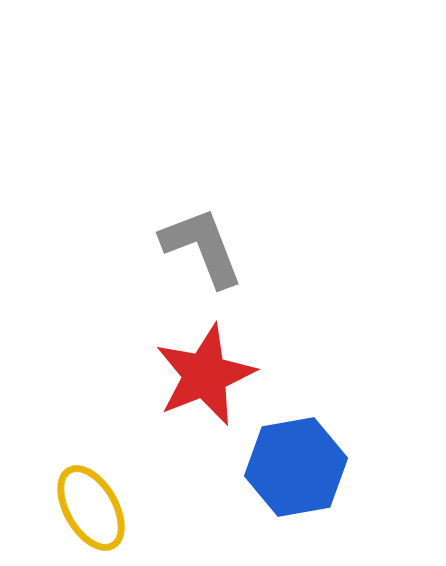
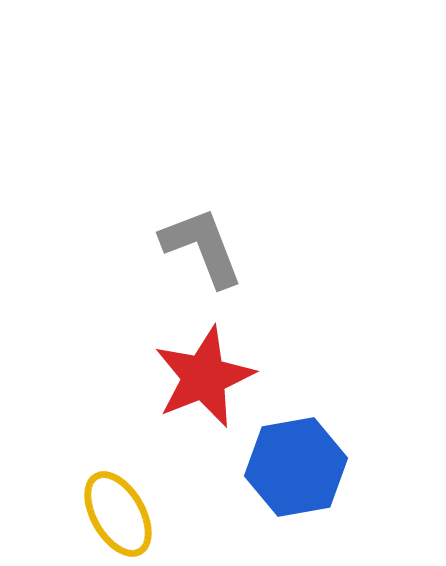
red star: moved 1 px left, 2 px down
yellow ellipse: moved 27 px right, 6 px down
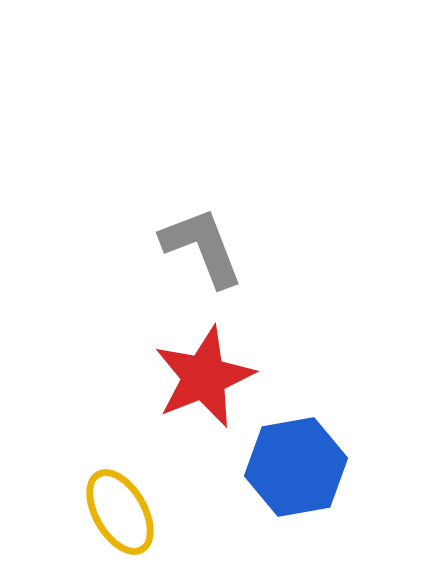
yellow ellipse: moved 2 px right, 2 px up
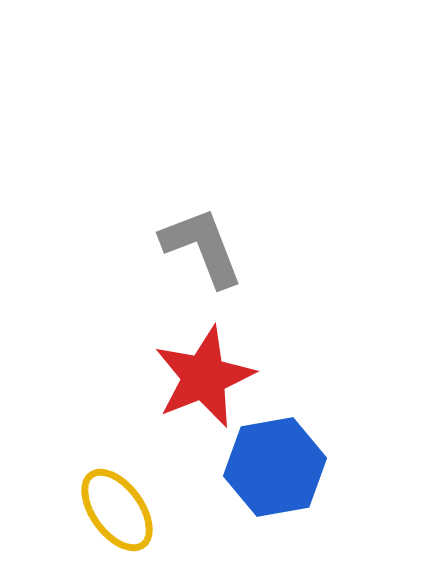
blue hexagon: moved 21 px left
yellow ellipse: moved 3 px left, 2 px up; rotated 6 degrees counterclockwise
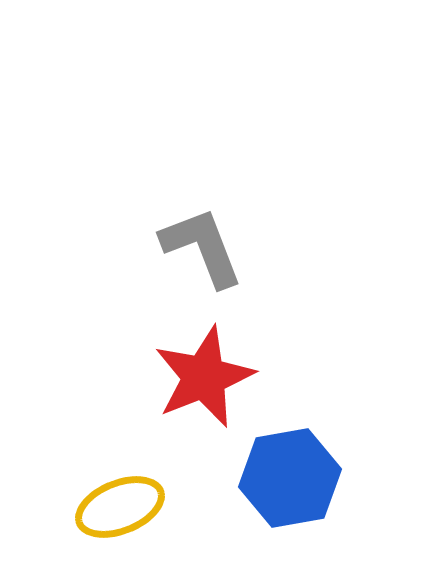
blue hexagon: moved 15 px right, 11 px down
yellow ellipse: moved 3 px right, 3 px up; rotated 76 degrees counterclockwise
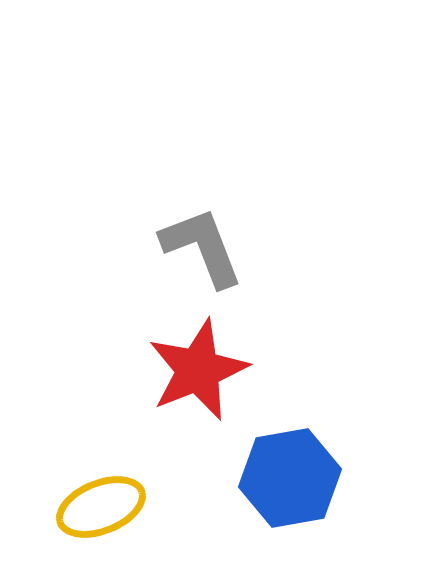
red star: moved 6 px left, 7 px up
yellow ellipse: moved 19 px left
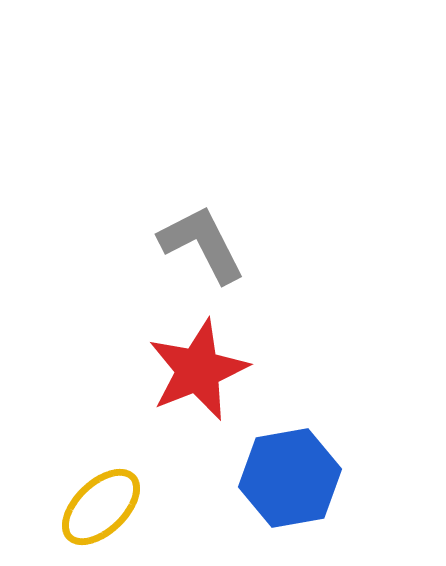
gray L-shape: moved 3 px up; rotated 6 degrees counterclockwise
yellow ellipse: rotated 22 degrees counterclockwise
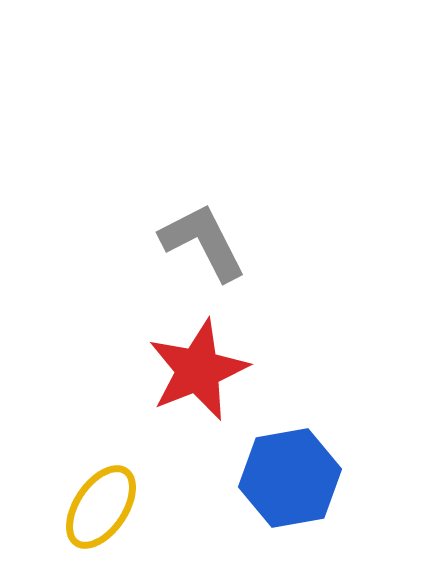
gray L-shape: moved 1 px right, 2 px up
yellow ellipse: rotated 12 degrees counterclockwise
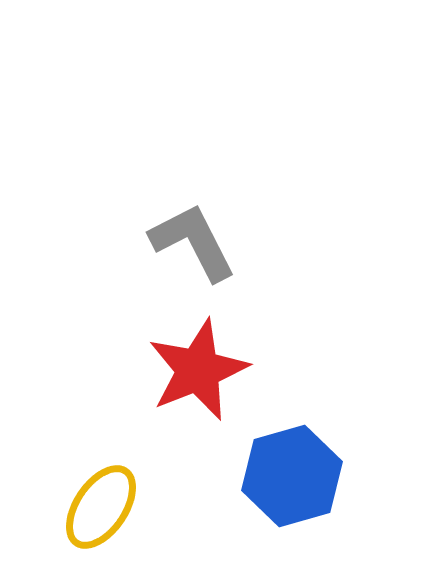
gray L-shape: moved 10 px left
blue hexagon: moved 2 px right, 2 px up; rotated 6 degrees counterclockwise
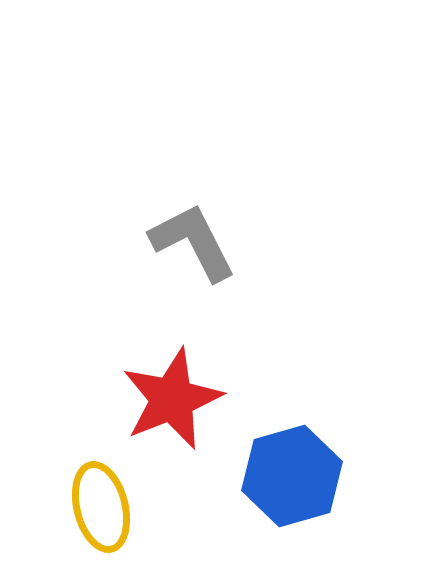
red star: moved 26 px left, 29 px down
yellow ellipse: rotated 48 degrees counterclockwise
